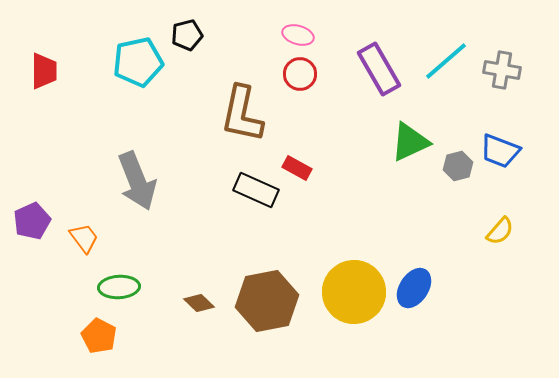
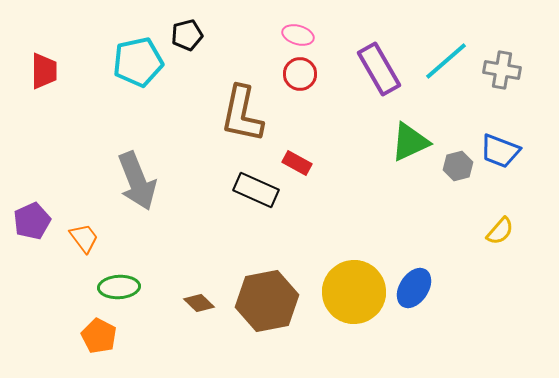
red rectangle: moved 5 px up
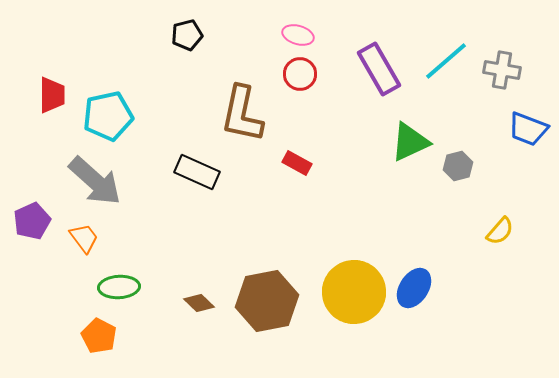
cyan pentagon: moved 30 px left, 54 px down
red trapezoid: moved 8 px right, 24 px down
blue trapezoid: moved 28 px right, 22 px up
gray arrow: moved 42 px left; rotated 26 degrees counterclockwise
black rectangle: moved 59 px left, 18 px up
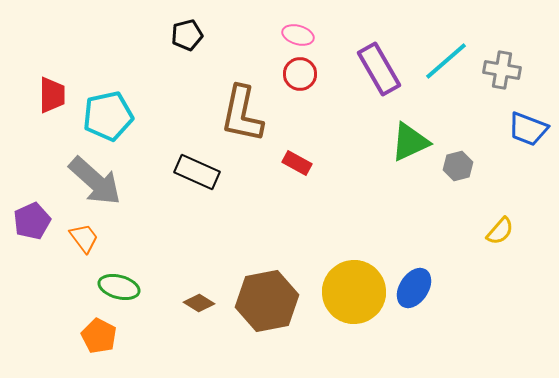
green ellipse: rotated 18 degrees clockwise
brown diamond: rotated 12 degrees counterclockwise
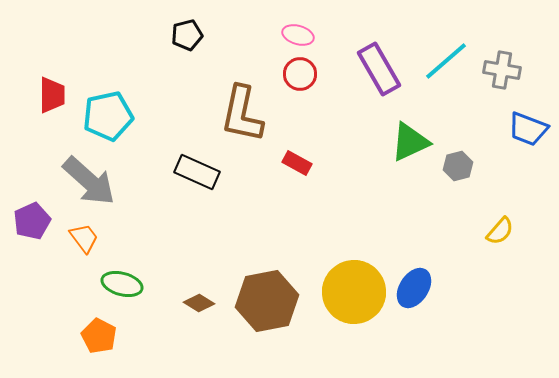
gray arrow: moved 6 px left
green ellipse: moved 3 px right, 3 px up
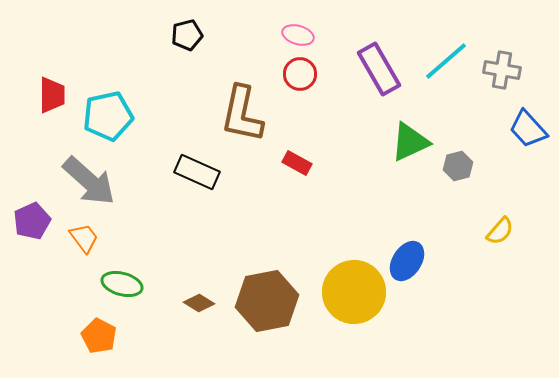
blue trapezoid: rotated 27 degrees clockwise
blue ellipse: moved 7 px left, 27 px up
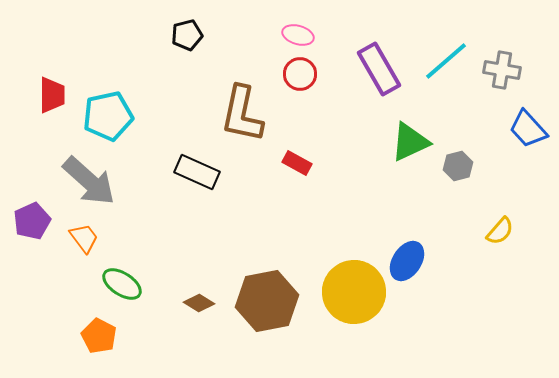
green ellipse: rotated 18 degrees clockwise
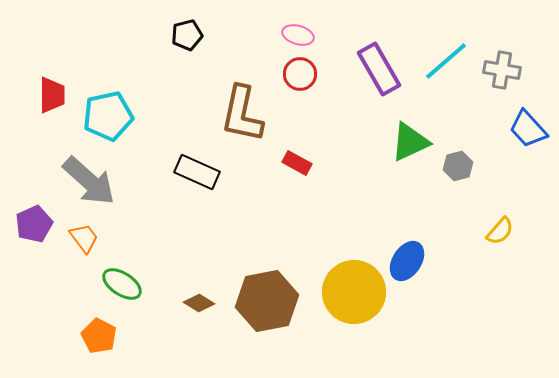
purple pentagon: moved 2 px right, 3 px down
